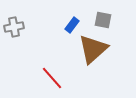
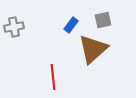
gray square: rotated 24 degrees counterclockwise
blue rectangle: moved 1 px left
red line: moved 1 px right, 1 px up; rotated 35 degrees clockwise
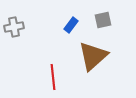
brown triangle: moved 7 px down
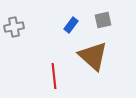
brown triangle: rotated 36 degrees counterclockwise
red line: moved 1 px right, 1 px up
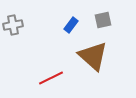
gray cross: moved 1 px left, 2 px up
red line: moved 3 px left, 2 px down; rotated 70 degrees clockwise
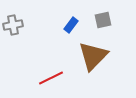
brown triangle: rotated 32 degrees clockwise
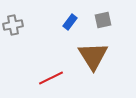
blue rectangle: moved 1 px left, 3 px up
brown triangle: rotated 16 degrees counterclockwise
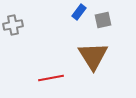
blue rectangle: moved 9 px right, 10 px up
red line: rotated 15 degrees clockwise
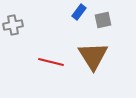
red line: moved 16 px up; rotated 25 degrees clockwise
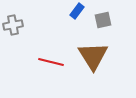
blue rectangle: moved 2 px left, 1 px up
